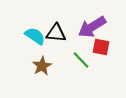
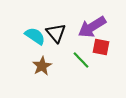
black triangle: rotated 45 degrees clockwise
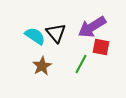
green line: moved 4 px down; rotated 72 degrees clockwise
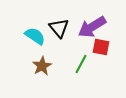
black triangle: moved 3 px right, 5 px up
